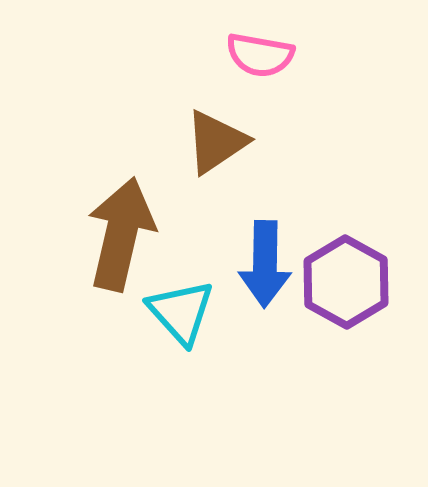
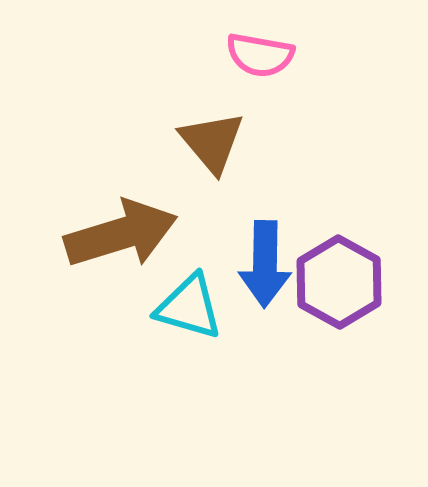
brown triangle: moved 4 px left; rotated 36 degrees counterclockwise
brown arrow: rotated 60 degrees clockwise
purple hexagon: moved 7 px left
cyan triangle: moved 8 px right, 5 px up; rotated 32 degrees counterclockwise
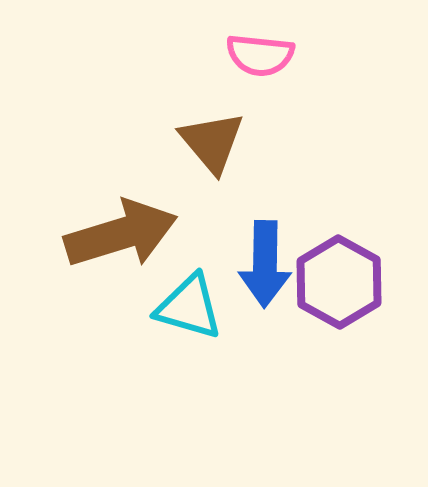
pink semicircle: rotated 4 degrees counterclockwise
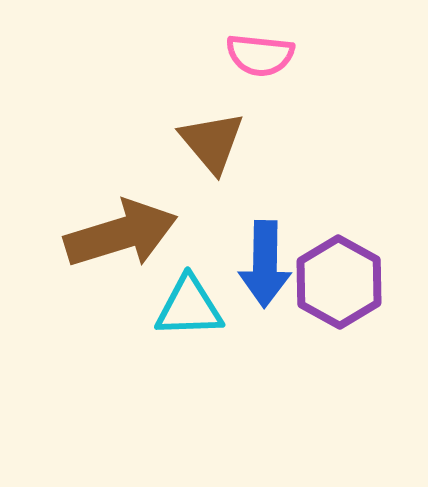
cyan triangle: rotated 18 degrees counterclockwise
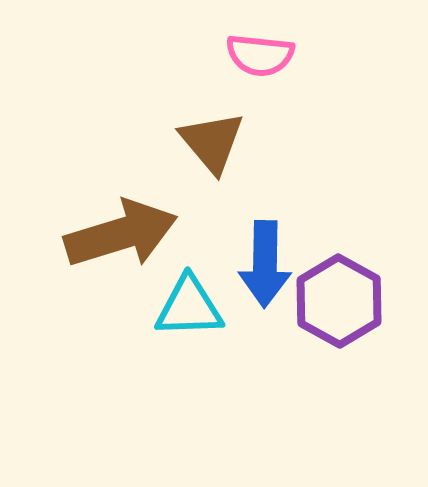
purple hexagon: moved 19 px down
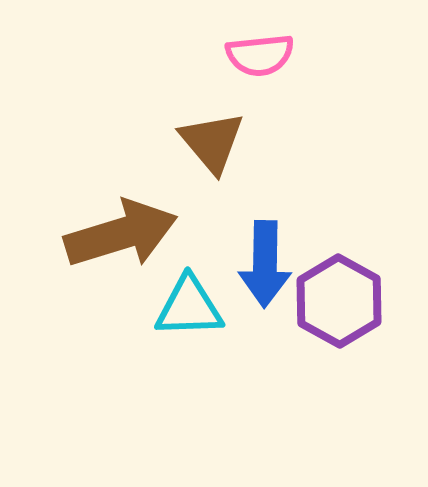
pink semicircle: rotated 12 degrees counterclockwise
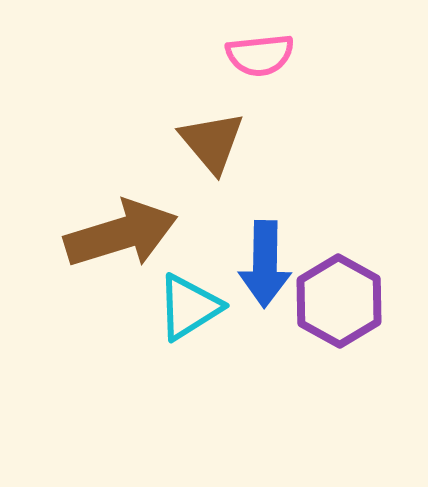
cyan triangle: rotated 30 degrees counterclockwise
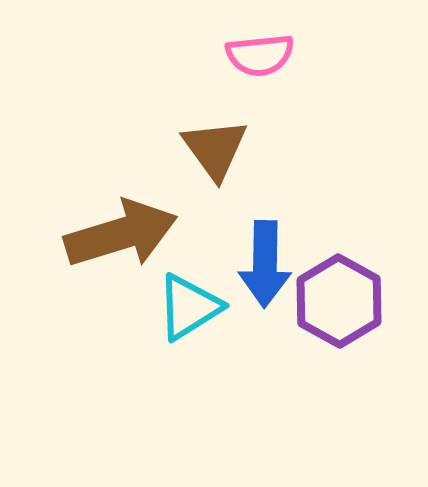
brown triangle: moved 3 px right, 7 px down; rotated 4 degrees clockwise
